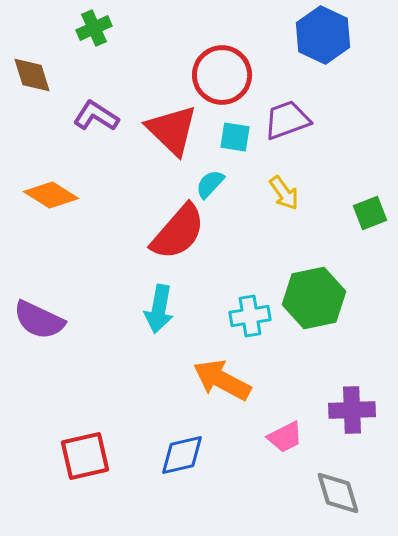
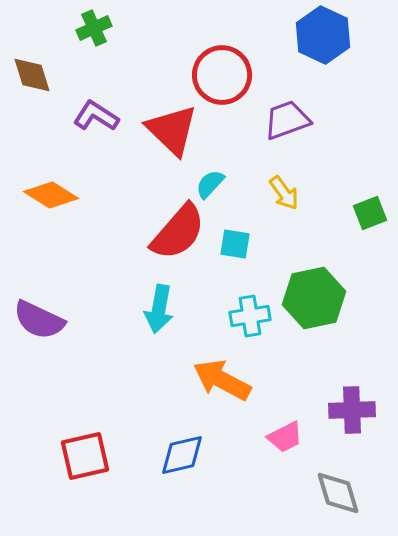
cyan square: moved 107 px down
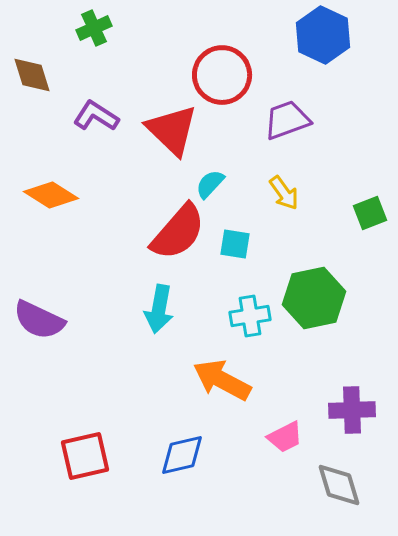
gray diamond: moved 1 px right, 8 px up
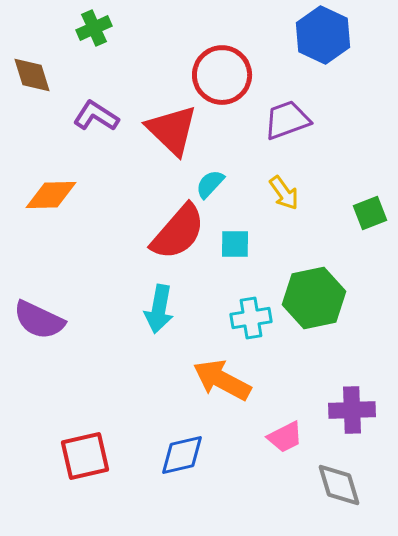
orange diamond: rotated 34 degrees counterclockwise
cyan square: rotated 8 degrees counterclockwise
cyan cross: moved 1 px right, 2 px down
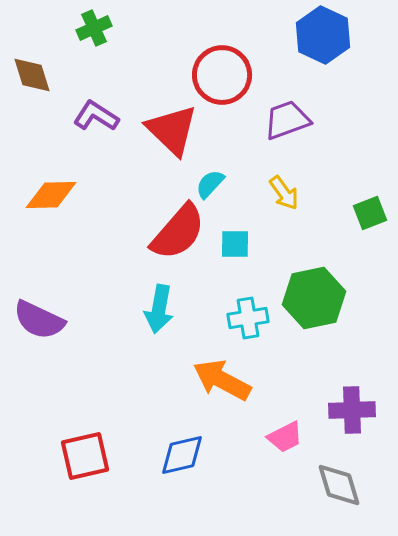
cyan cross: moved 3 px left
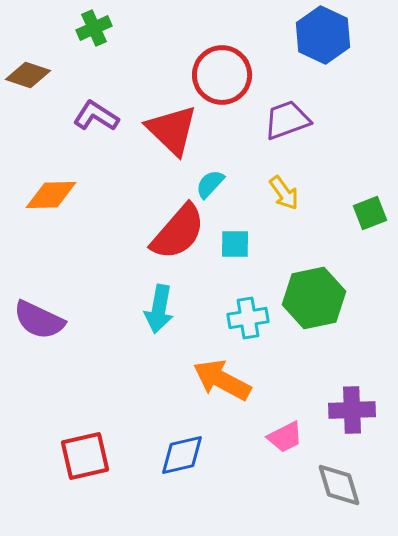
brown diamond: moved 4 px left; rotated 54 degrees counterclockwise
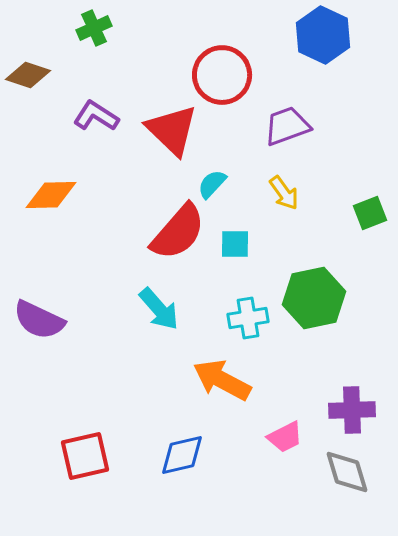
purple trapezoid: moved 6 px down
cyan semicircle: moved 2 px right
cyan arrow: rotated 51 degrees counterclockwise
gray diamond: moved 8 px right, 13 px up
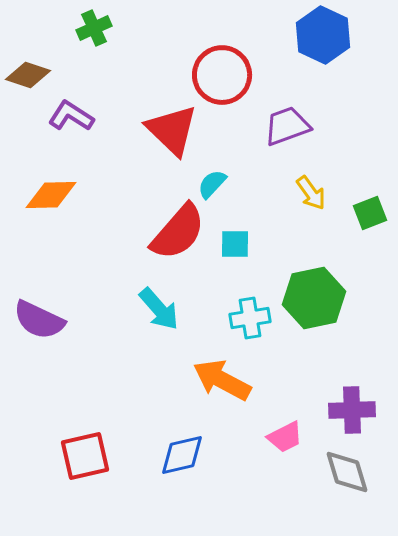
purple L-shape: moved 25 px left
yellow arrow: moved 27 px right
cyan cross: moved 2 px right
